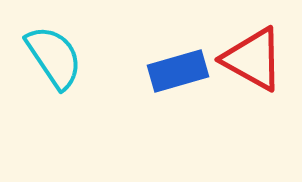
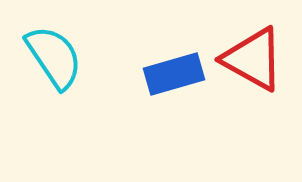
blue rectangle: moved 4 px left, 3 px down
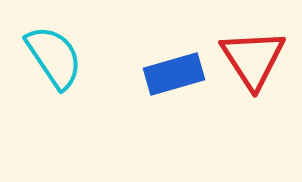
red triangle: rotated 28 degrees clockwise
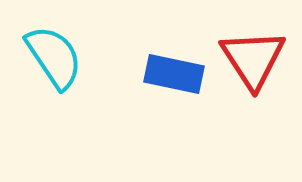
blue rectangle: rotated 28 degrees clockwise
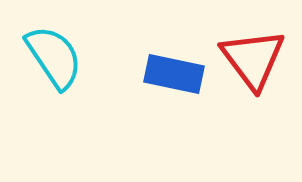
red triangle: rotated 4 degrees counterclockwise
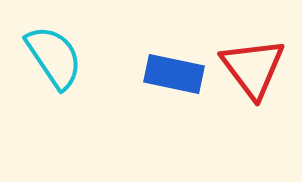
red triangle: moved 9 px down
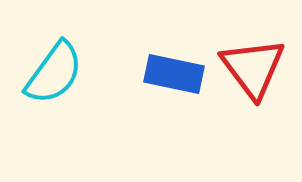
cyan semicircle: moved 16 px down; rotated 70 degrees clockwise
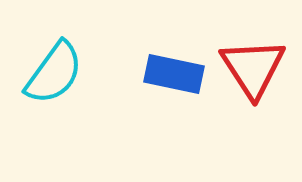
red triangle: rotated 4 degrees clockwise
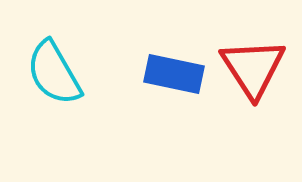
cyan semicircle: rotated 114 degrees clockwise
